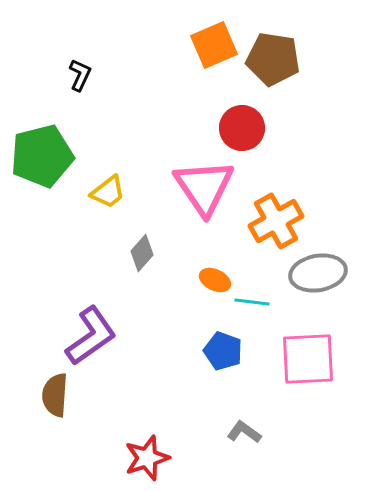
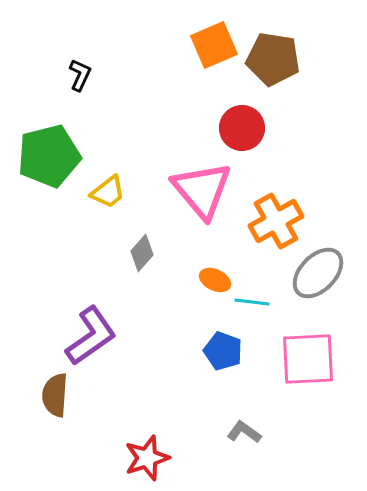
green pentagon: moved 7 px right
pink triangle: moved 2 px left, 3 px down; rotated 6 degrees counterclockwise
gray ellipse: rotated 36 degrees counterclockwise
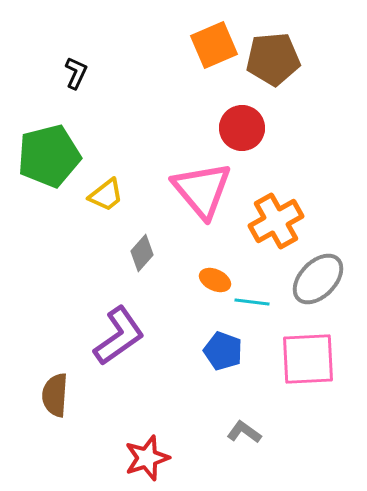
brown pentagon: rotated 14 degrees counterclockwise
black L-shape: moved 4 px left, 2 px up
yellow trapezoid: moved 2 px left, 3 px down
gray ellipse: moved 6 px down
purple L-shape: moved 28 px right
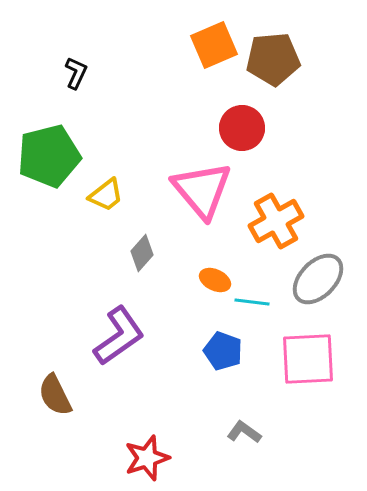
brown semicircle: rotated 30 degrees counterclockwise
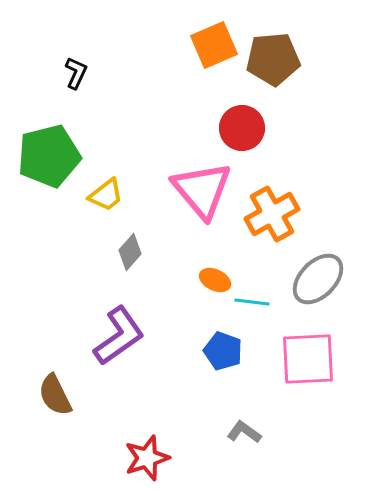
orange cross: moved 4 px left, 7 px up
gray diamond: moved 12 px left, 1 px up
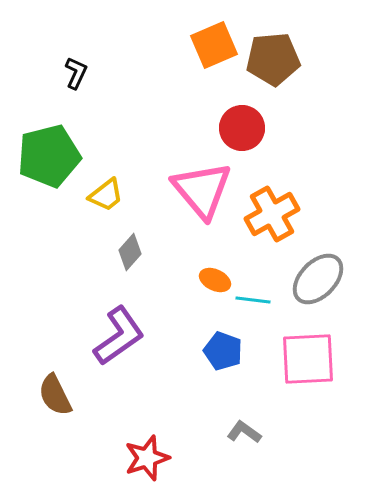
cyan line: moved 1 px right, 2 px up
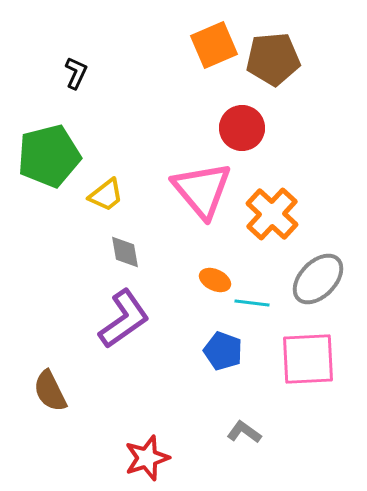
orange cross: rotated 18 degrees counterclockwise
gray diamond: moved 5 px left; rotated 51 degrees counterclockwise
cyan line: moved 1 px left, 3 px down
purple L-shape: moved 5 px right, 17 px up
brown semicircle: moved 5 px left, 4 px up
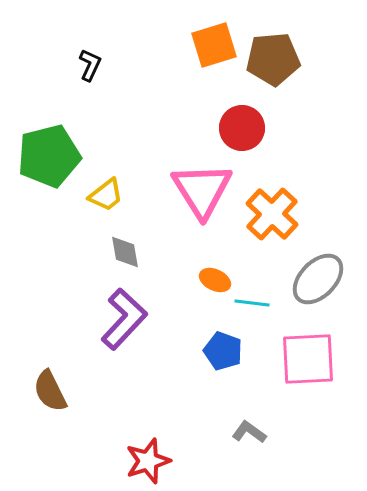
orange square: rotated 6 degrees clockwise
black L-shape: moved 14 px right, 8 px up
pink triangle: rotated 8 degrees clockwise
purple L-shape: rotated 12 degrees counterclockwise
gray L-shape: moved 5 px right
red star: moved 1 px right, 3 px down
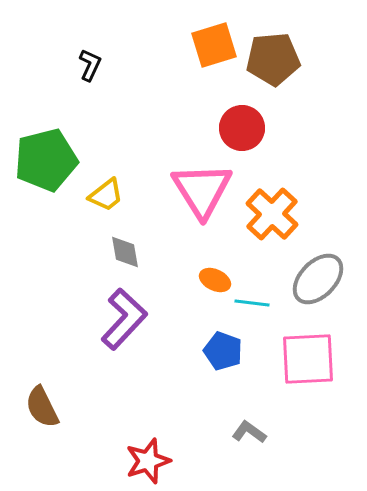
green pentagon: moved 3 px left, 4 px down
brown semicircle: moved 8 px left, 16 px down
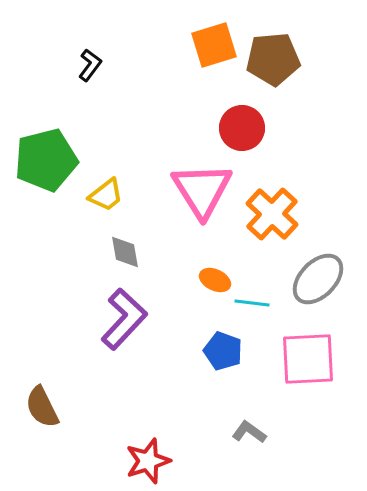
black L-shape: rotated 12 degrees clockwise
